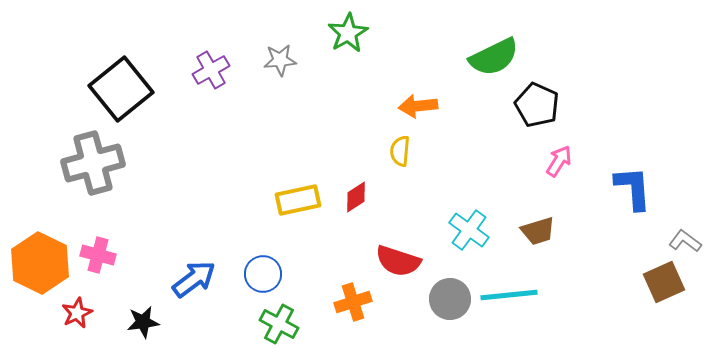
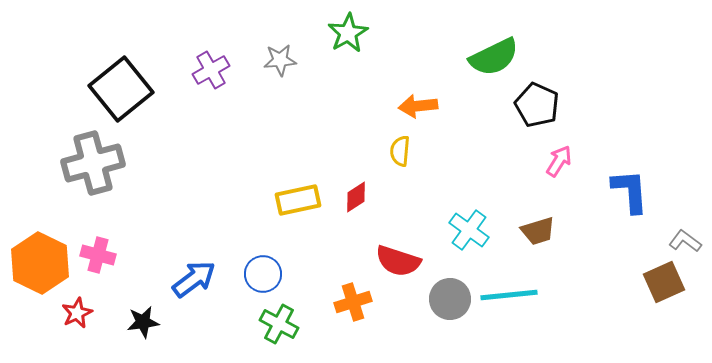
blue L-shape: moved 3 px left, 3 px down
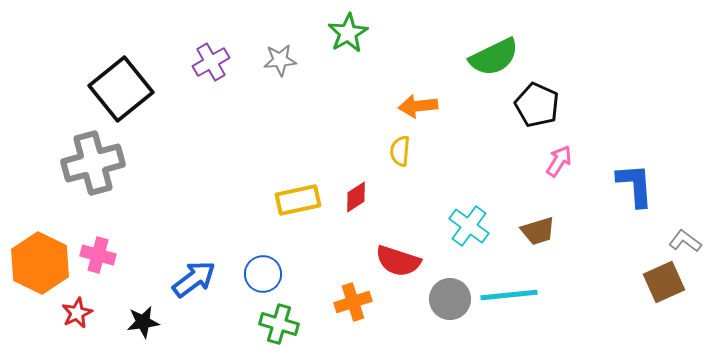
purple cross: moved 8 px up
blue L-shape: moved 5 px right, 6 px up
cyan cross: moved 4 px up
green cross: rotated 12 degrees counterclockwise
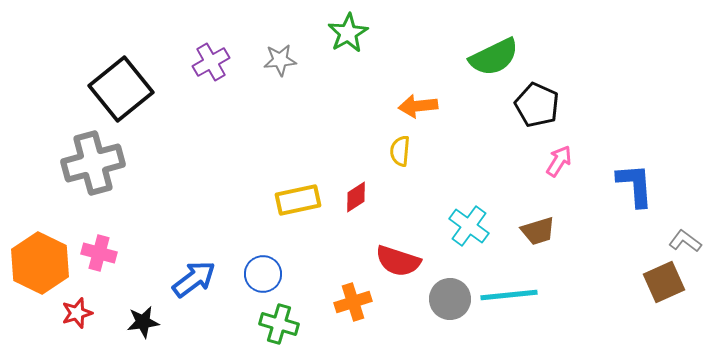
pink cross: moved 1 px right, 2 px up
red star: rotated 8 degrees clockwise
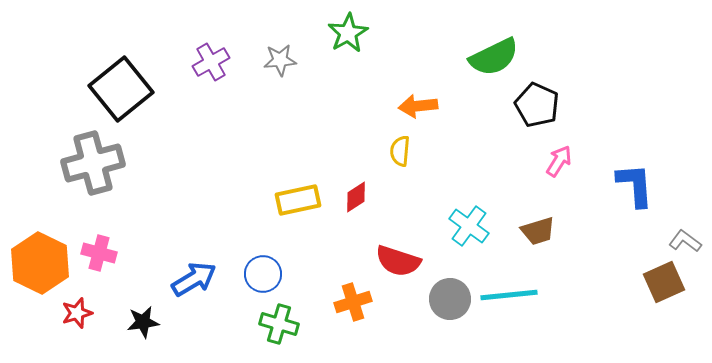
blue arrow: rotated 6 degrees clockwise
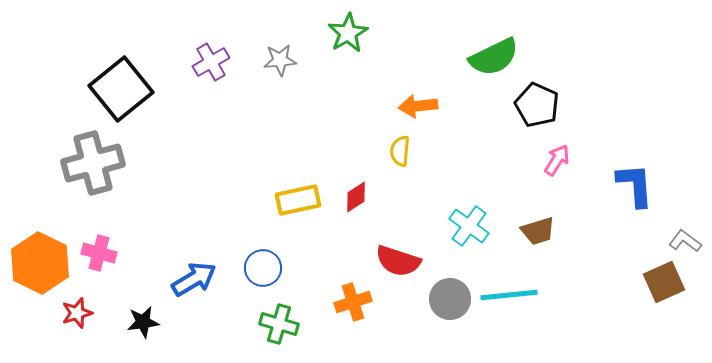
pink arrow: moved 2 px left, 1 px up
blue circle: moved 6 px up
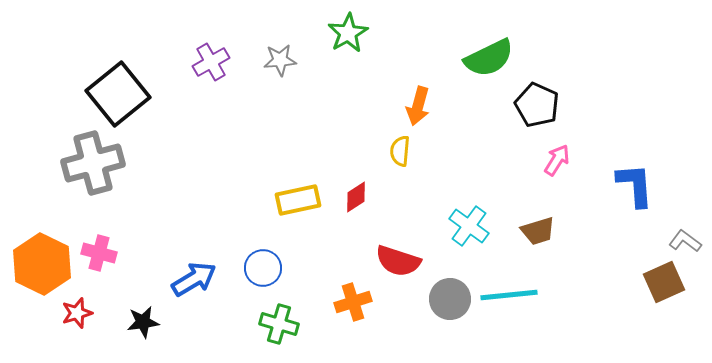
green semicircle: moved 5 px left, 1 px down
black square: moved 3 px left, 5 px down
orange arrow: rotated 69 degrees counterclockwise
orange hexagon: moved 2 px right, 1 px down
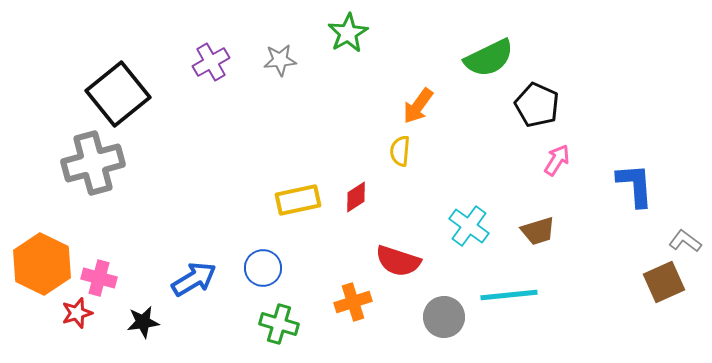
orange arrow: rotated 21 degrees clockwise
pink cross: moved 25 px down
gray circle: moved 6 px left, 18 px down
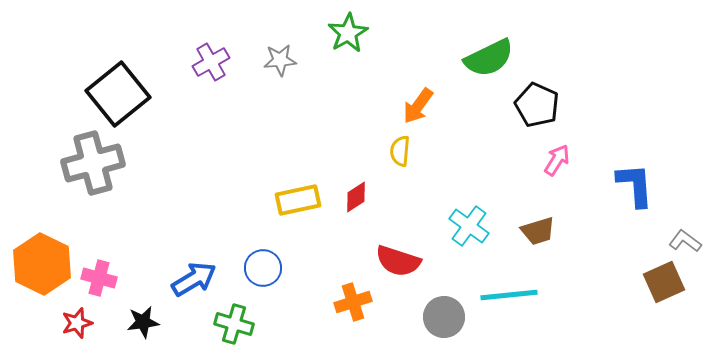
red star: moved 10 px down
green cross: moved 45 px left
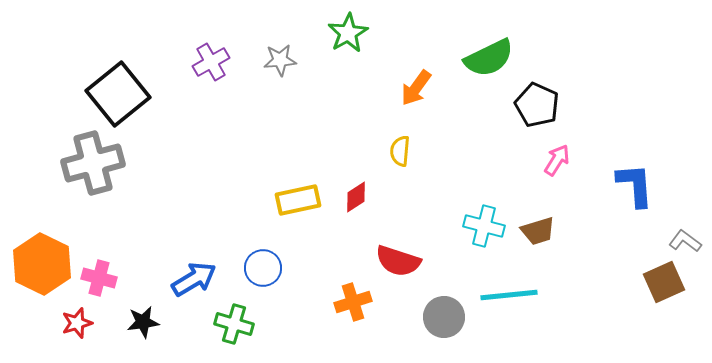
orange arrow: moved 2 px left, 18 px up
cyan cross: moved 15 px right; rotated 21 degrees counterclockwise
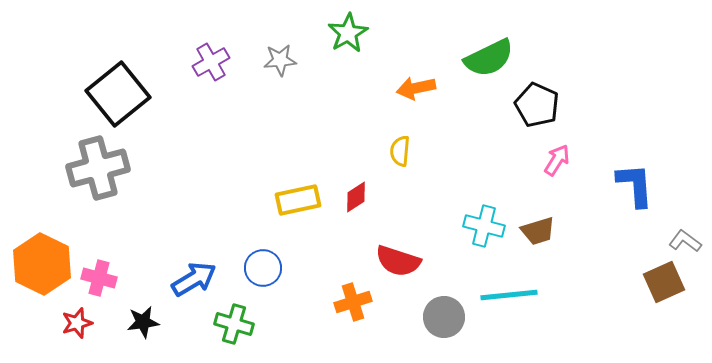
orange arrow: rotated 42 degrees clockwise
gray cross: moved 5 px right, 5 px down
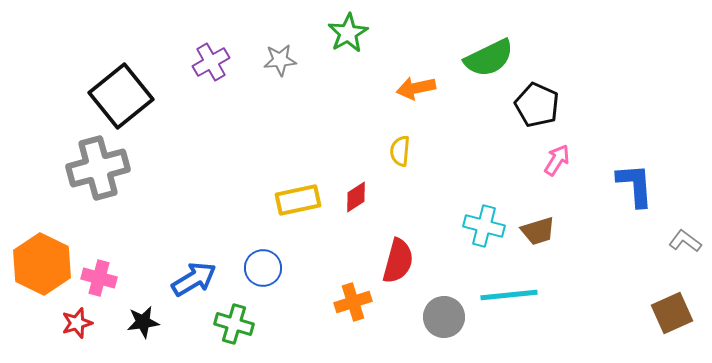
black square: moved 3 px right, 2 px down
red semicircle: rotated 93 degrees counterclockwise
brown square: moved 8 px right, 31 px down
